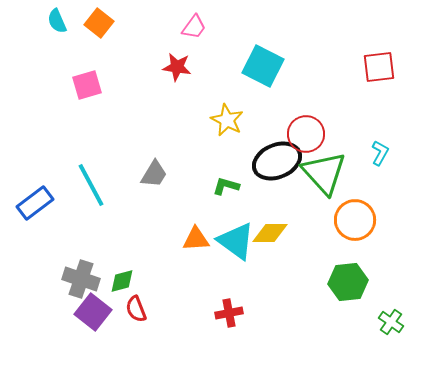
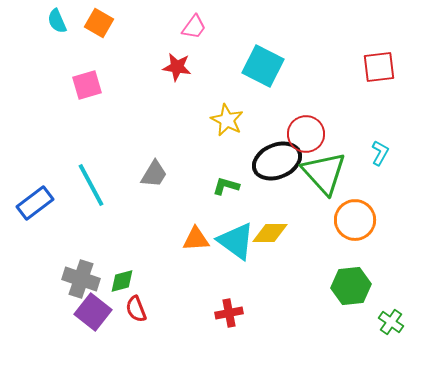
orange square: rotated 8 degrees counterclockwise
green hexagon: moved 3 px right, 4 px down
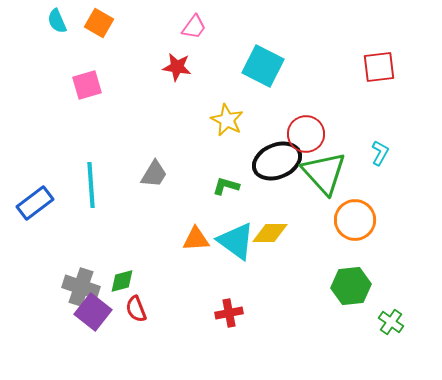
cyan line: rotated 24 degrees clockwise
gray cross: moved 8 px down
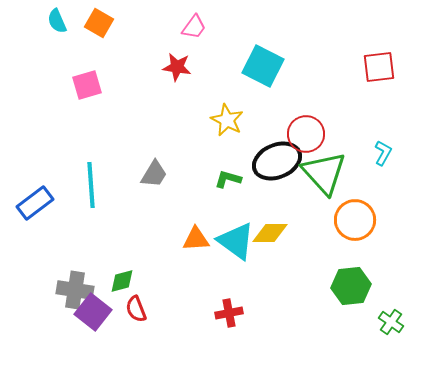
cyan L-shape: moved 3 px right
green L-shape: moved 2 px right, 7 px up
gray cross: moved 6 px left, 3 px down; rotated 9 degrees counterclockwise
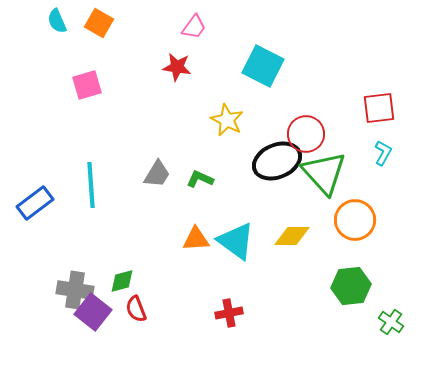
red square: moved 41 px down
gray trapezoid: moved 3 px right
green L-shape: moved 28 px left; rotated 8 degrees clockwise
yellow diamond: moved 22 px right, 3 px down
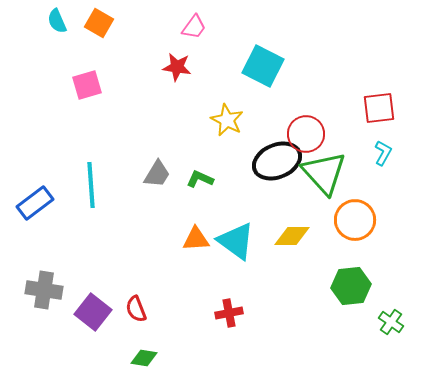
green diamond: moved 22 px right, 77 px down; rotated 24 degrees clockwise
gray cross: moved 31 px left
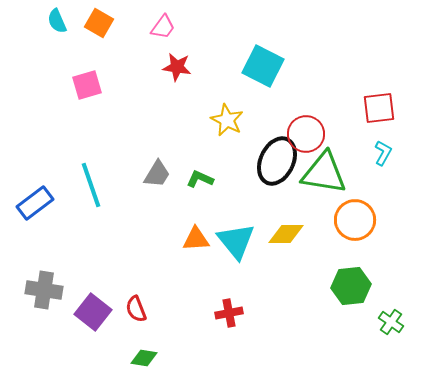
pink trapezoid: moved 31 px left
black ellipse: rotated 42 degrees counterclockwise
green triangle: rotated 39 degrees counterclockwise
cyan line: rotated 15 degrees counterclockwise
yellow diamond: moved 6 px left, 2 px up
cyan triangle: rotated 15 degrees clockwise
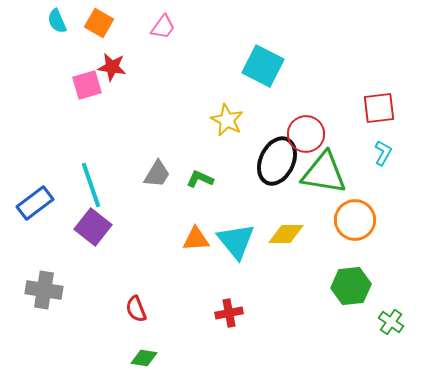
red star: moved 65 px left
purple square: moved 85 px up
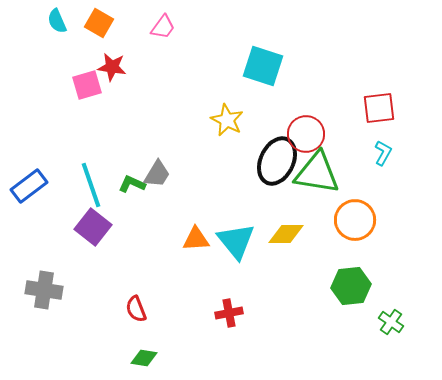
cyan square: rotated 9 degrees counterclockwise
green triangle: moved 7 px left
green L-shape: moved 68 px left, 5 px down
blue rectangle: moved 6 px left, 17 px up
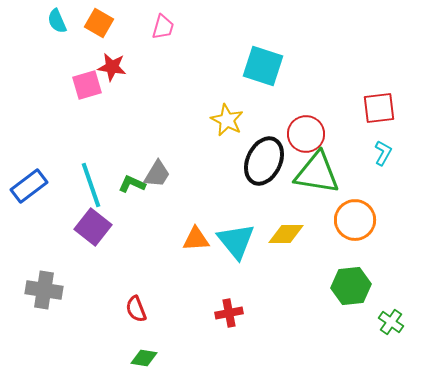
pink trapezoid: rotated 20 degrees counterclockwise
black ellipse: moved 13 px left
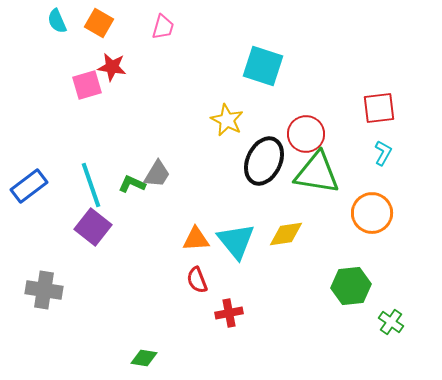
orange circle: moved 17 px right, 7 px up
yellow diamond: rotated 9 degrees counterclockwise
red semicircle: moved 61 px right, 29 px up
